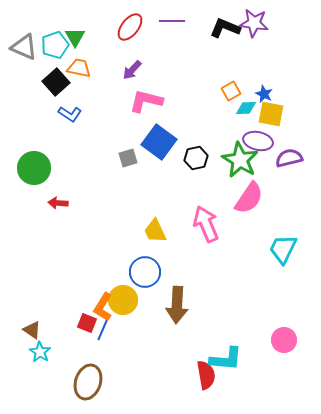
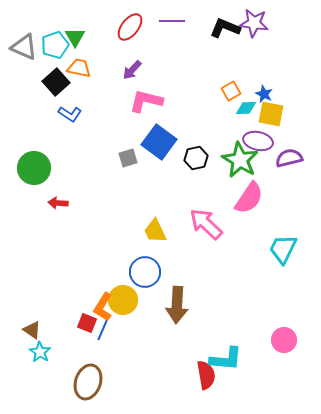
pink arrow: rotated 24 degrees counterclockwise
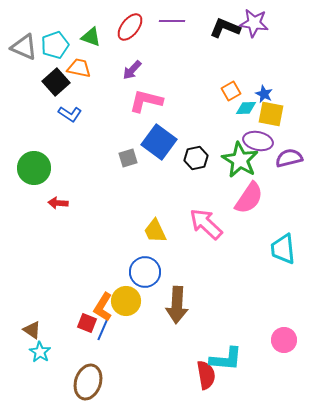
green triangle: moved 16 px right; rotated 40 degrees counterclockwise
cyan trapezoid: rotated 32 degrees counterclockwise
yellow circle: moved 3 px right, 1 px down
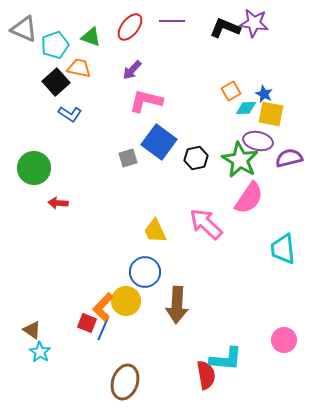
gray triangle: moved 18 px up
orange L-shape: rotated 12 degrees clockwise
brown ellipse: moved 37 px right
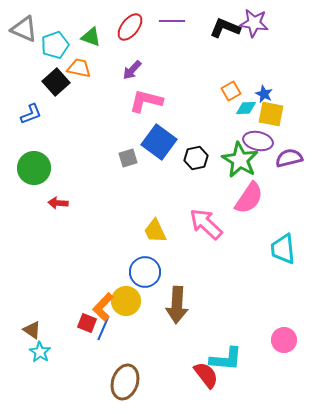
blue L-shape: moved 39 px left; rotated 55 degrees counterclockwise
red semicircle: rotated 28 degrees counterclockwise
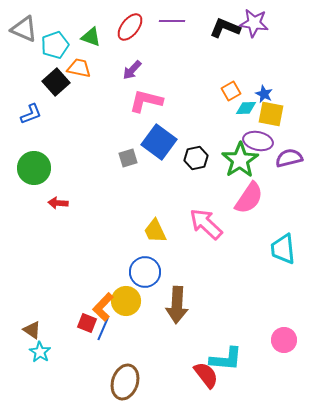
green star: rotated 9 degrees clockwise
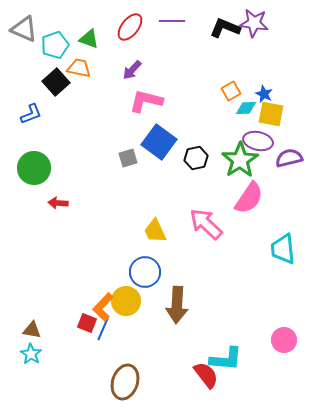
green triangle: moved 2 px left, 2 px down
brown triangle: rotated 24 degrees counterclockwise
cyan star: moved 9 px left, 2 px down
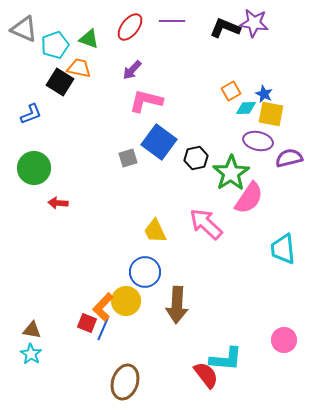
black square: moved 4 px right; rotated 16 degrees counterclockwise
green star: moved 9 px left, 13 px down
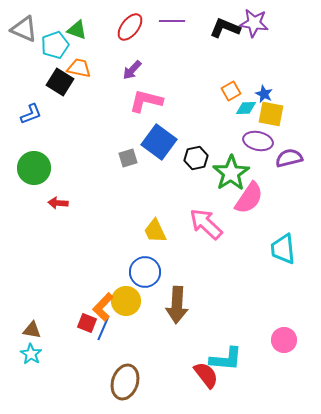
green triangle: moved 12 px left, 9 px up
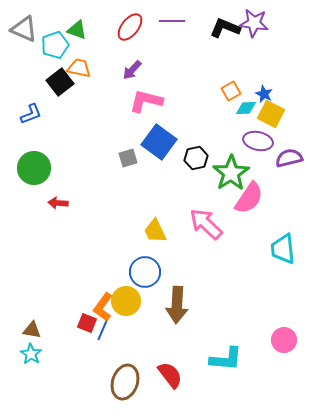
black square: rotated 20 degrees clockwise
yellow square: rotated 16 degrees clockwise
orange L-shape: rotated 8 degrees counterclockwise
red semicircle: moved 36 px left
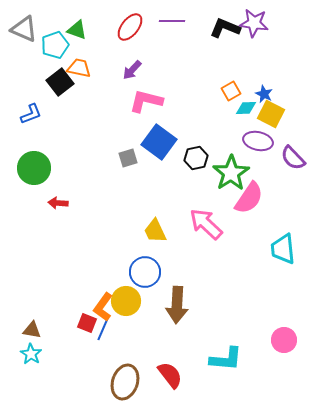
purple semicircle: moved 4 px right; rotated 120 degrees counterclockwise
